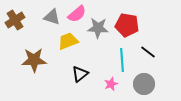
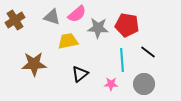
yellow trapezoid: rotated 10 degrees clockwise
brown star: moved 4 px down
pink star: rotated 24 degrees clockwise
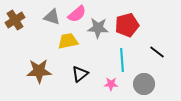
red pentagon: rotated 25 degrees counterclockwise
black line: moved 9 px right
brown star: moved 5 px right, 7 px down
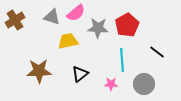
pink semicircle: moved 1 px left, 1 px up
red pentagon: rotated 15 degrees counterclockwise
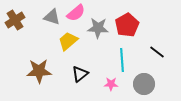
yellow trapezoid: rotated 30 degrees counterclockwise
